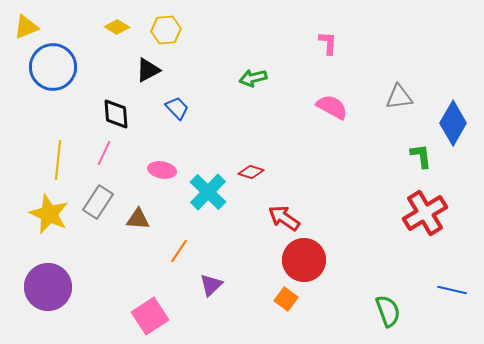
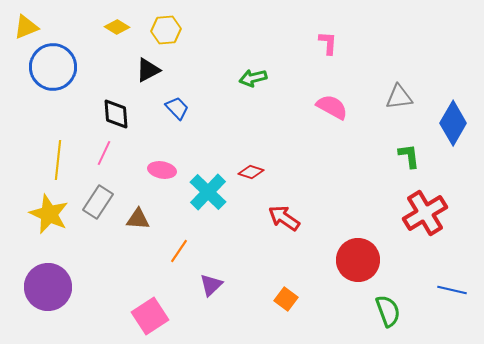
green L-shape: moved 12 px left
red circle: moved 54 px right
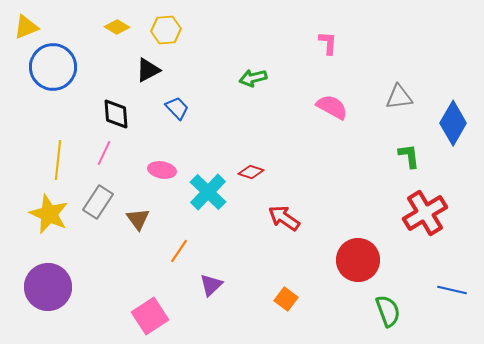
brown triangle: rotated 50 degrees clockwise
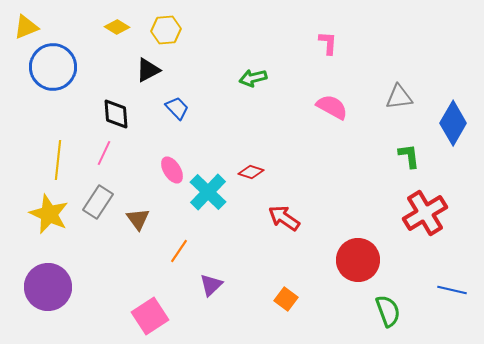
pink ellipse: moved 10 px right; rotated 48 degrees clockwise
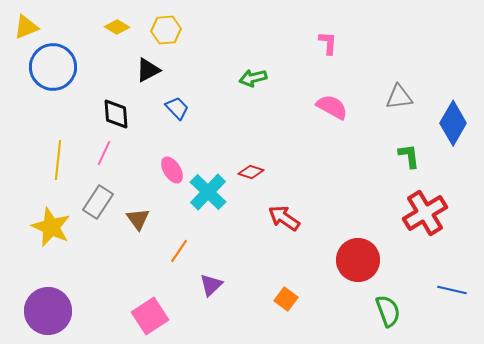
yellow star: moved 2 px right, 13 px down
purple circle: moved 24 px down
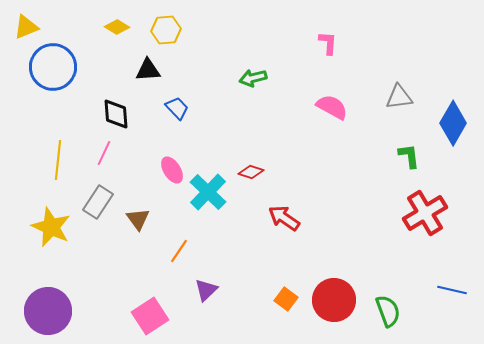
black triangle: rotated 24 degrees clockwise
red circle: moved 24 px left, 40 px down
purple triangle: moved 5 px left, 5 px down
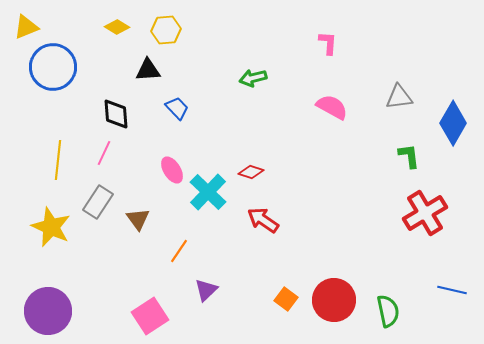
red arrow: moved 21 px left, 2 px down
green semicircle: rotated 8 degrees clockwise
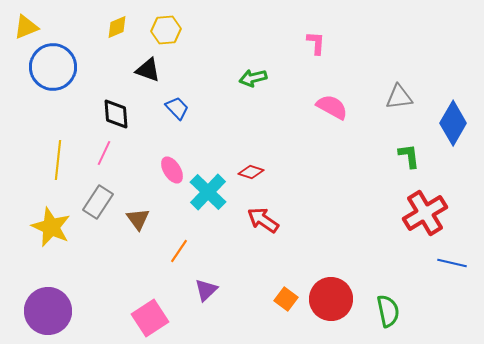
yellow diamond: rotated 55 degrees counterclockwise
pink L-shape: moved 12 px left
black triangle: rotated 24 degrees clockwise
blue line: moved 27 px up
red circle: moved 3 px left, 1 px up
pink square: moved 2 px down
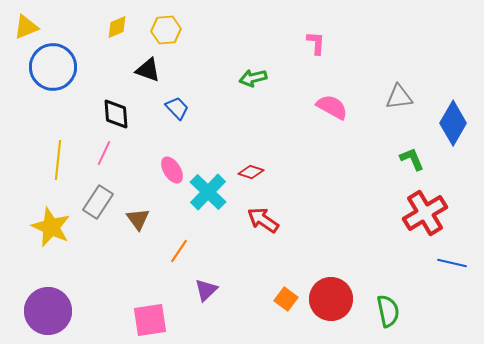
green L-shape: moved 3 px right, 3 px down; rotated 16 degrees counterclockwise
pink square: moved 2 px down; rotated 24 degrees clockwise
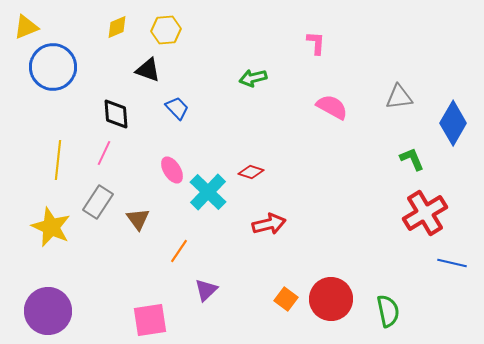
red arrow: moved 6 px right, 4 px down; rotated 132 degrees clockwise
